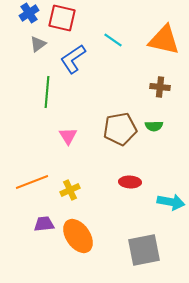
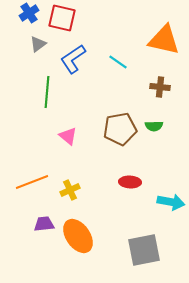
cyan line: moved 5 px right, 22 px down
pink triangle: rotated 18 degrees counterclockwise
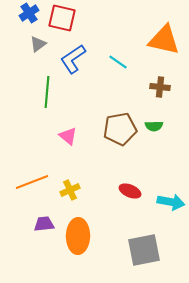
red ellipse: moved 9 px down; rotated 20 degrees clockwise
orange ellipse: rotated 36 degrees clockwise
